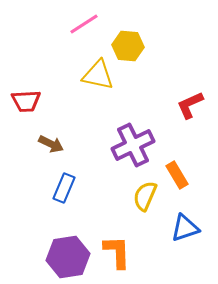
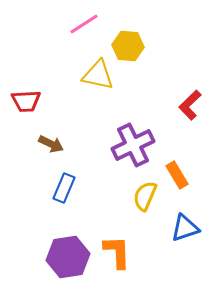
red L-shape: rotated 20 degrees counterclockwise
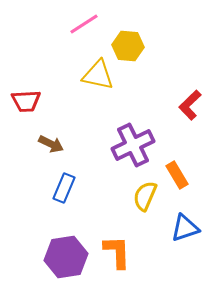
purple hexagon: moved 2 px left
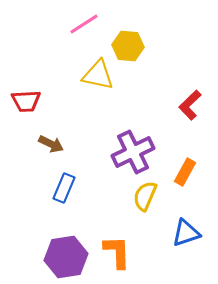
purple cross: moved 7 px down
orange rectangle: moved 8 px right, 3 px up; rotated 60 degrees clockwise
blue triangle: moved 1 px right, 5 px down
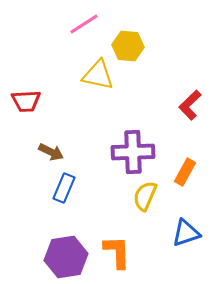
brown arrow: moved 8 px down
purple cross: rotated 24 degrees clockwise
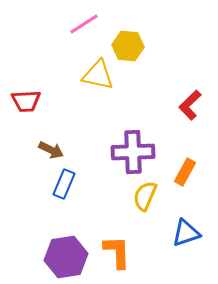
brown arrow: moved 2 px up
blue rectangle: moved 4 px up
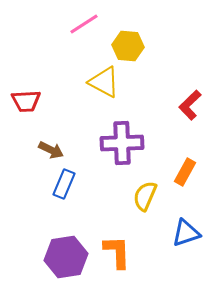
yellow triangle: moved 6 px right, 7 px down; rotated 16 degrees clockwise
purple cross: moved 11 px left, 9 px up
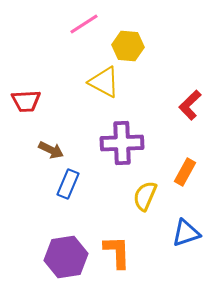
blue rectangle: moved 4 px right
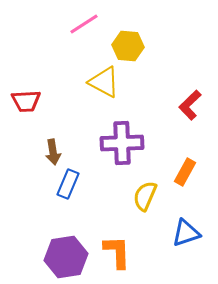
brown arrow: moved 2 px right, 2 px down; rotated 55 degrees clockwise
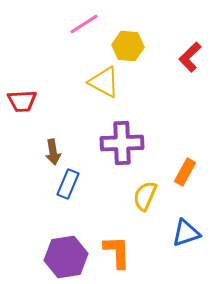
red trapezoid: moved 4 px left
red L-shape: moved 48 px up
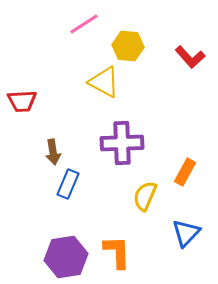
red L-shape: rotated 88 degrees counterclockwise
blue triangle: rotated 28 degrees counterclockwise
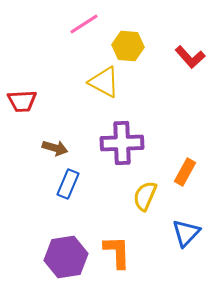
brown arrow: moved 2 px right, 4 px up; rotated 65 degrees counterclockwise
